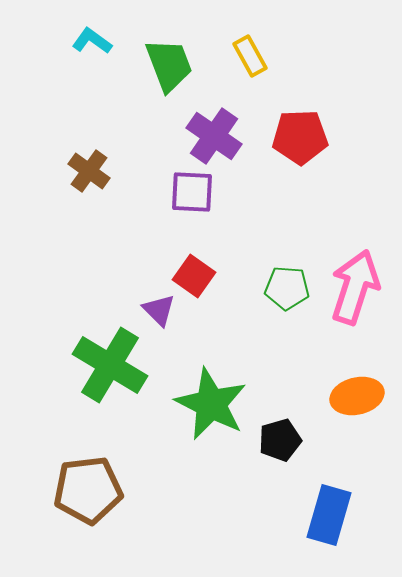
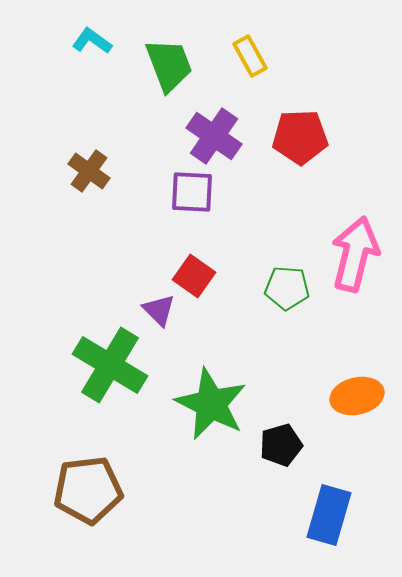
pink arrow: moved 33 px up; rotated 4 degrees counterclockwise
black pentagon: moved 1 px right, 5 px down
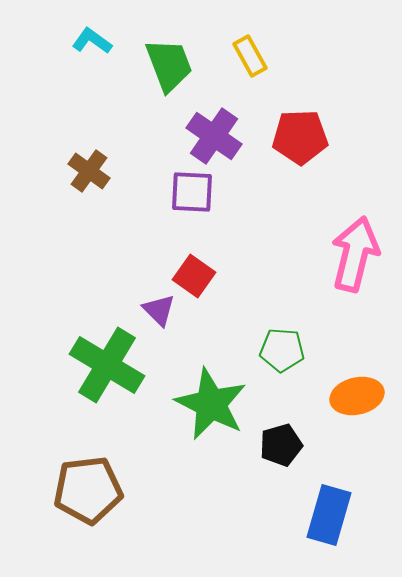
green pentagon: moved 5 px left, 62 px down
green cross: moved 3 px left
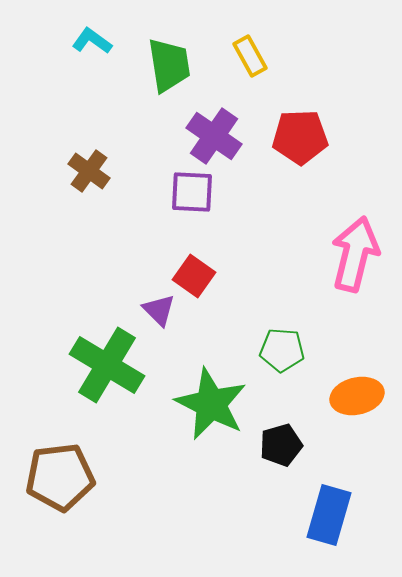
green trapezoid: rotated 12 degrees clockwise
brown pentagon: moved 28 px left, 13 px up
